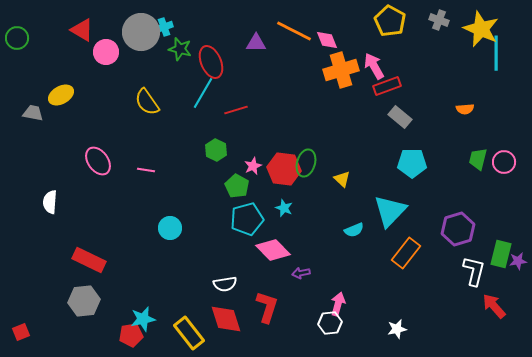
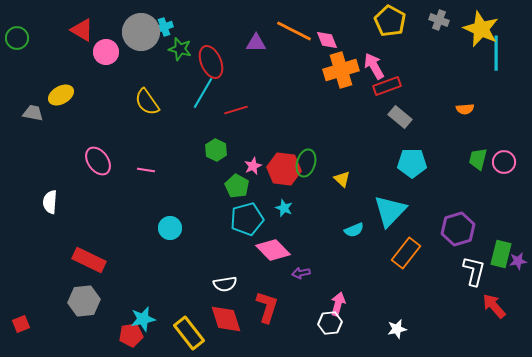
red square at (21, 332): moved 8 px up
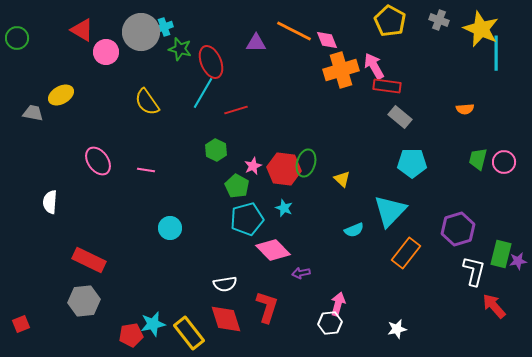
red rectangle at (387, 86): rotated 28 degrees clockwise
cyan star at (143, 319): moved 10 px right, 5 px down
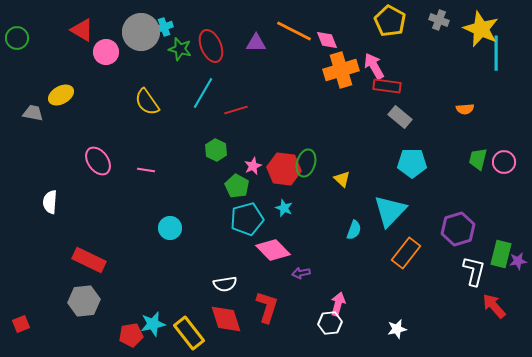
red ellipse at (211, 62): moved 16 px up
cyan semicircle at (354, 230): rotated 48 degrees counterclockwise
